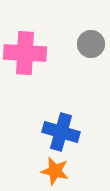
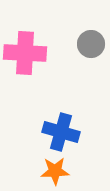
orange star: rotated 16 degrees counterclockwise
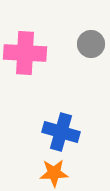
orange star: moved 1 px left, 2 px down
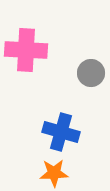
gray circle: moved 29 px down
pink cross: moved 1 px right, 3 px up
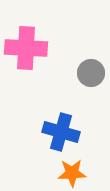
pink cross: moved 2 px up
orange star: moved 18 px right
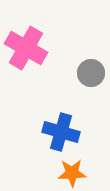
pink cross: rotated 27 degrees clockwise
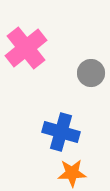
pink cross: rotated 21 degrees clockwise
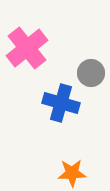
pink cross: moved 1 px right
blue cross: moved 29 px up
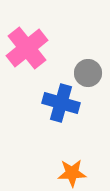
gray circle: moved 3 px left
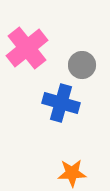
gray circle: moved 6 px left, 8 px up
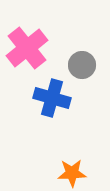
blue cross: moved 9 px left, 5 px up
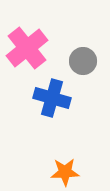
gray circle: moved 1 px right, 4 px up
orange star: moved 7 px left, 1 px up
